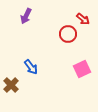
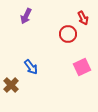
red arrow: moved 1 px up; rotated 24 degrees clockwise
pink square: moved 2 px up
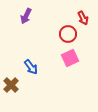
pink square: moved 12 px left, 9 px up
